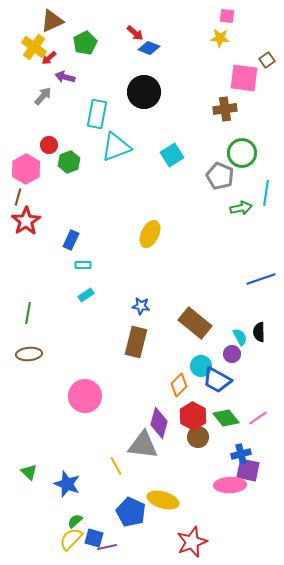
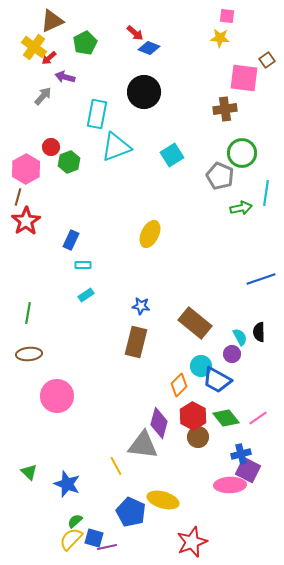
red circle at (49, 145): moved 2 px right, 2 px down
pink circle at (85, 396): moved 28 px left
purple square at (248, 470): rotated 15 degrees clockwise
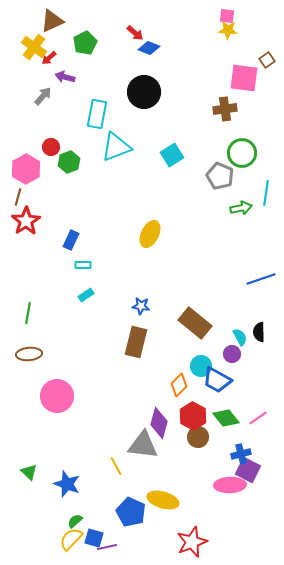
yellow star at (220, 38): moved 8 px right, 8 px up
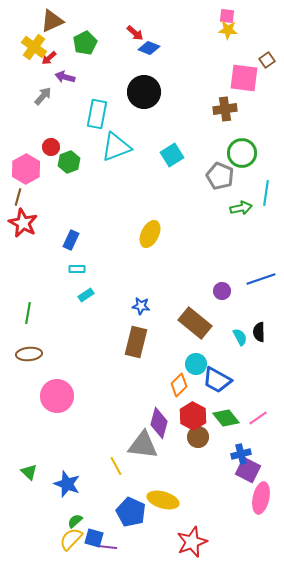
red star at (26, 221): moved 3 px left, 2 px down; rotated 12 degrees counterclockwise
cyan rectangle at (83, 265): moved 6 px left, 4 px down
purple circle at (232, 354): moved 10 px left, 63 px up
cyan circle at (201, 366): moved 5 px left, 2 px up
pink ellipse at (230, 485): moved 31 px right, 13 px down; rotated 76 degrees counterclockwise
purple line at (107, 547): rotated 18 degrees clockwise
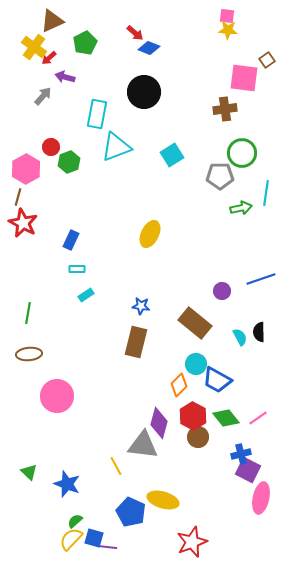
gray pentagon at (220, 176): rotated 24 degrees counterclockwise
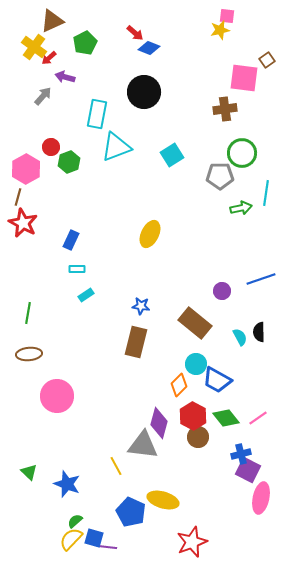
yellow star at (228, 30): moved 8 px left; rotated 18 degrees counterclockwise
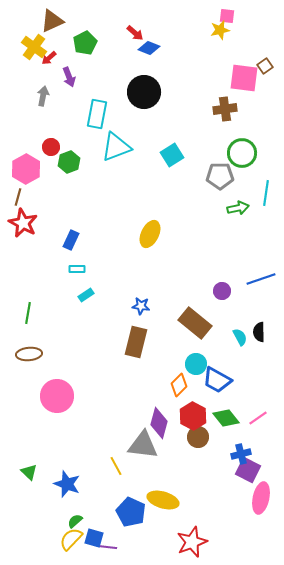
brown square at (267, 60): moved 2 px left, 6 px down
purple arrow at (65, 77): moved 4 px right; rotated 126 degrees counterclockwise
gray arrow at (43, 96): rotated 30 degrees counterclockwise
green arrow at (241, 208): moved 3 px left
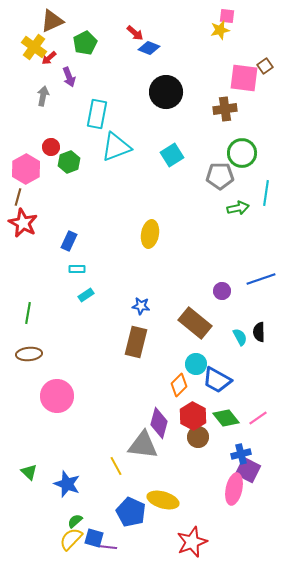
black circle at (144, 92): moved 22 px right
yellow ellipse at (150, 234): rotated 16 degrees counterclockwise
blue rectangle at (71, 240): moved 2 px left, 1 px down
pink ellipse at (261, 498): moved 27 px left, 9 px up
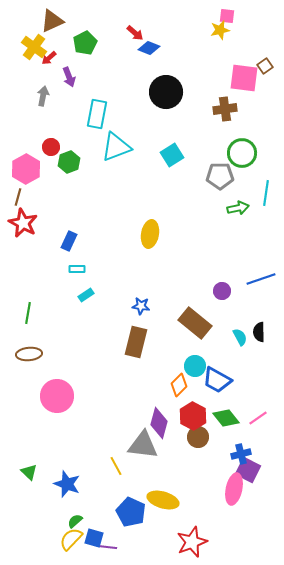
cyan circle at (196, 364): moved 1 px left, 2 px down
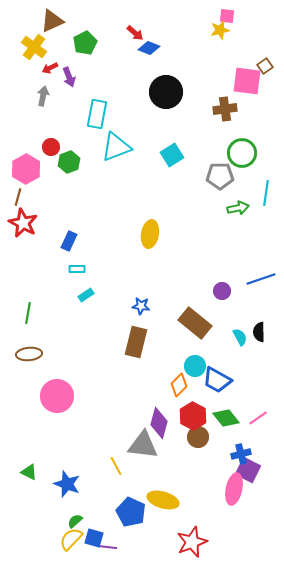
red arrow at (49, 58): moved 1 px right, 10 px down; rotated 14 degrees clockwise
pink square at (244, 78): moved 3 px right, 3 px down
green triangle at (29, 472): rotated 18 degrees counterclockwise
